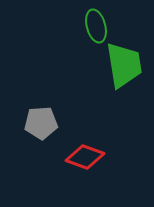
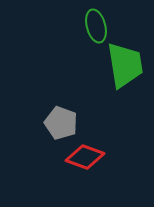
green trapezoid: moved 1 px right
gray pentagon: moved 20 px right; rotated 24 degrees clockwise
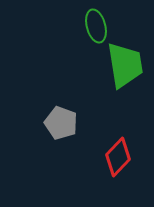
red diamond: moved 33 px right; rotated 66 degrees counterclockwise
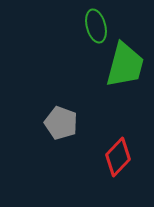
green trapezoid: rotated 24 degrees clockwise
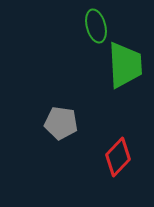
green trapezoid: rotated 18 degrees counterclockwise
gray pentagon: rotated 12 degrees counterclockwise
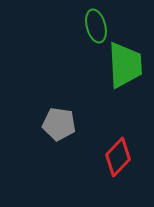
gray pentagon: moved 2 px left, 1 px down
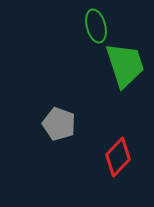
green trapezoid: rotated 15 degrees counterclockwise
gray pentagon: rotated 12 degrees clockwise
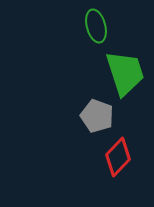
green trapezoid: moved 8 px down
gray pentagon: moved 38 px right, 8 px up
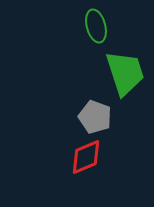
gray pentagon: moved 2 px left, 1 px down
red diamond: moved 32 px left; rotated 24 degrees clockwise
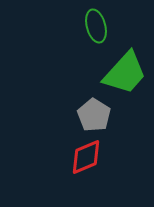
green trapezoid: rotated 60 degrees clockwise
gray pentagon: moved 1 px left, 2 px up; rotated 12 degrees clockwise
